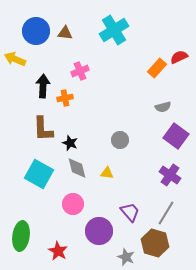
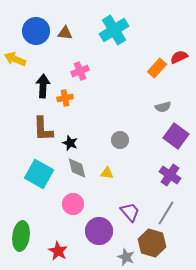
brown hexagon: moved 3 px left
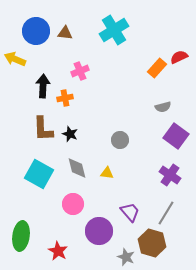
black star: moved 9 px up
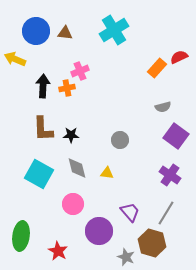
orange cross: moved 2 px right, 10 px up
black star: moved 1 px right, 1 px down; rotated 21 degrees counterclockwise
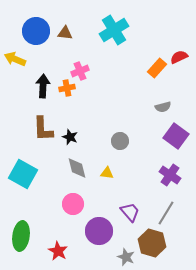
black star: moved 1 px left, 2 px down; rotated 21 degrees clockwise
gray circle: moved 1 px down
cyan square: moved 16 px left
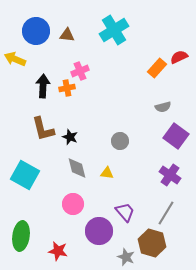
brown triangle: moved 2 px right, 2 px down
brown L-shape: rotated 12 degrees counterclockwise
cyan square: moved 2 px right, 1 px down
purple trapezoid: moved 5 px left
red star: rotated 18 degrees counterclockwise
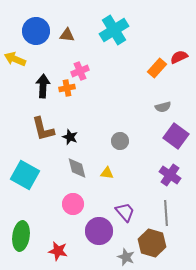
gray line: rotated 35 degrees counterclockwise
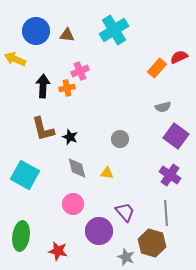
gray circle: moved 2 px up
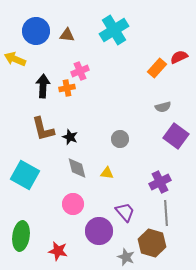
purple cross: moved 10 px left, 7 px down; rotated 30 degrees clockwise
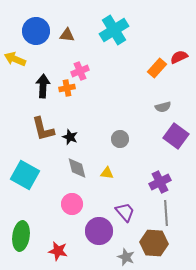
pink circle: moved 1 px left
brown hexagon: moved 2 px right; rotated 12 degrees counterclockwise
